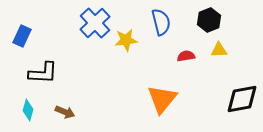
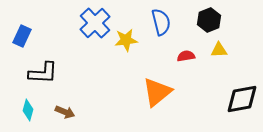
orange triangle: moved 5 px left, 7 px up; rotated 12 degrees clockwise
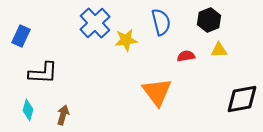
blue rectangle: moved 1 px left
orange triangle: rotated 28 degrees counterclockwise
brown arrow: moved 2 px left, 3 px down; rotated 96 degrees counterclockwise
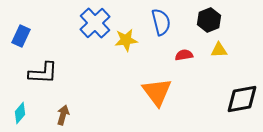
red semicircle: moved 2 px left, 1 px up
cyan diamond: moved 8 px left, 3 px down; rotated 25 degrees clockwise
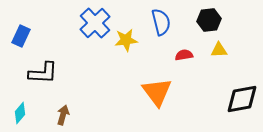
black hexagon: rotated 15 degrees clockwise
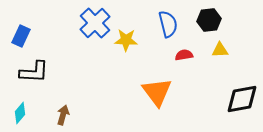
blue semicircle: moved 7 px right, 2 px down
yellow star: rotated 10 degrees clockwise
yellow triangle: moved 1 px right
black L-shape: moved 9 px left, 1 px up
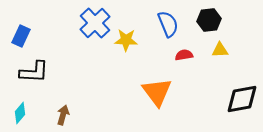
blue semicircle: rotated 8 degrees counterclockwise
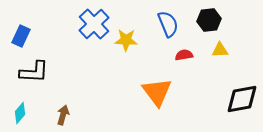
blue cross: moved 1 px left, 1 px down
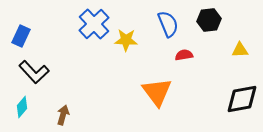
yellow triangle: moved 20 px right
black L-shape: rotated 44 degrees clockwise
cyan diamond: moved 2 px right, 6 px up
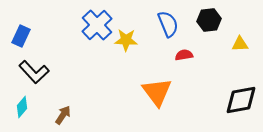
blue cross: moved 3 px right, 1 px down
yellow triangle: moved 6 px up
black diamond: moved 1 px left, 1 px down
brown arrow: rotated 18 degrees clockwise
